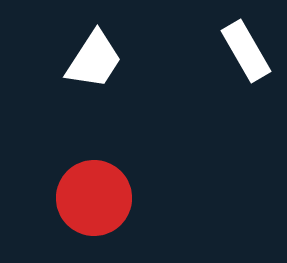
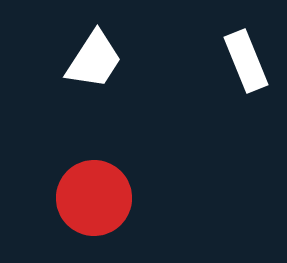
white rectangle: moved 10 px down; rotated 8 degrees clockwise
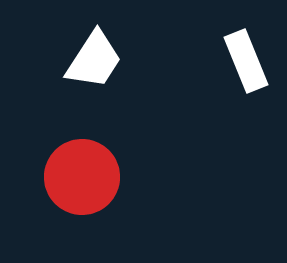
red circle: moved 12 px left, 21 px up
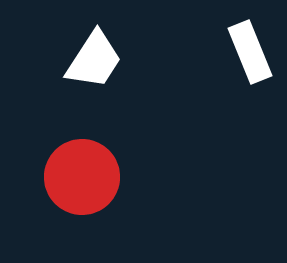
white rectangle: moved 4 px right, 9 px up
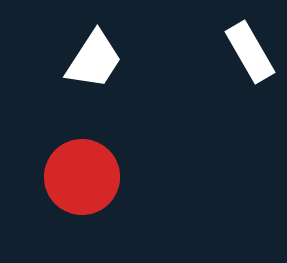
white rectangle: rotated 8 degrees counterclockwise
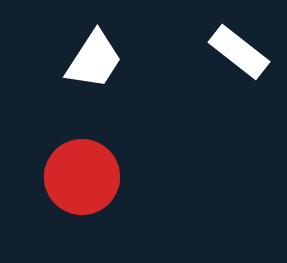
white rectangle: moved 11 px left; rotated 22 degrees counterclockwise
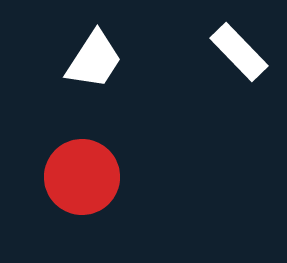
white rectangle: rotated 8 degrees clockwise
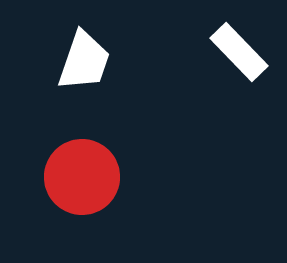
white trapezoid: moved 10 px left, 1 px down; rotated 14 degrees counterclockwise
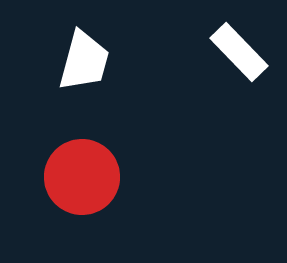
white trapezoid: rotated 4 degrees counterclockwise
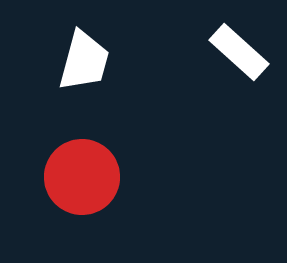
white rectangle: rotated 4 degrees counterclockwise
